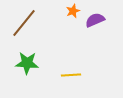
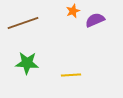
brown line: moved 1 px left; rotated 32 degrees clockwise
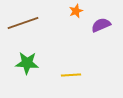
orange star: moved 3 px right
purple semicircle: moved 6 px right, 5 px down
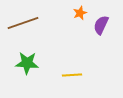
orange star: moved 4 px right, 2 px down
purple semicircle: rotated 42 degrees counterclockwise
yellow line: moved 1 px right
